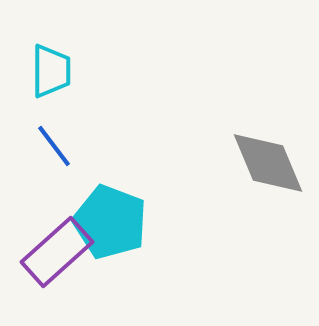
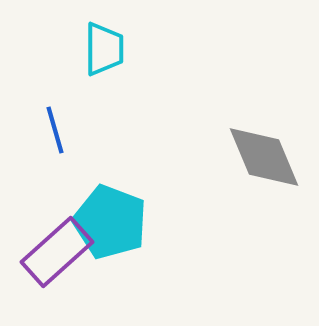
cyan trapezoid: moved 53 px right, 22 px up
blue line: moved 1 px right, 16 px up; rotated 21 degrees clockwise
gray diamond: moved 4 px left, 6 px up
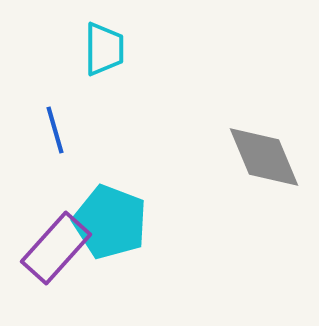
purple rectangle: moved 1 px left, 4 px up; rotated 6 degrees counterclockwise
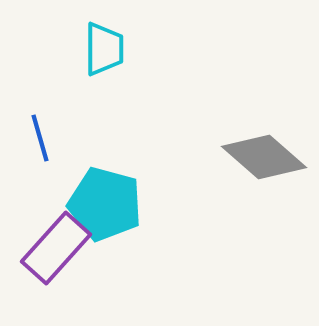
blue line: moved 15 px left, 8 px down
gray diamond: rotated 26 degrees counterclockwise
cyan pentagon: moved 5 px left, 18 px up; rotated 6 degrees counterclockwise
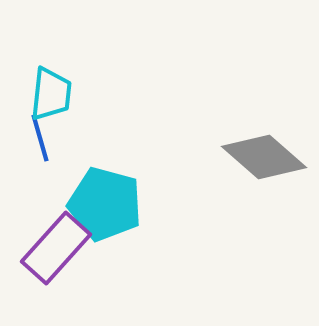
cyan trapezoid: moved 53 px left, 45 px down; rotated 6 degrees clockwise
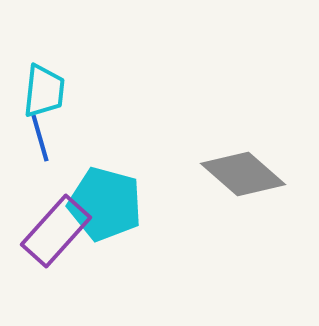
cyan trapezoid: moved 7 px left, 3 px up
gray diamond: moved 21 px left, 17 px down
purple rectangle: moved 17 px up
